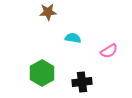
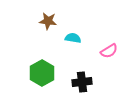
brown star: moved 9 px down; rotated 12 degrees clockwise
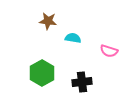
pink semicircle: rotated 48 degrees clockwise
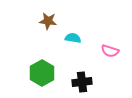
pink semicircle: moved 1 px right
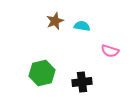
brown star: moved 7 px right; rotated 30 degrees counterclockwise
cyan semicircle: moved 9 px right, 12 px up
green hexagon: rotated 15 degrees clockwise
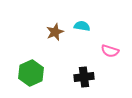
brown star: moved 11 px down
green hexagon: moved 11 px left; rotated 10 degrees counterclockwise
black cross: moved 2 px right, 5 px up
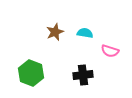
cyan semicircle: moved 3 px right, 7 px down
green hexagon: rotated 15 degrees counterclockwise
black cross: moved 1 px left, 2 px up
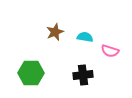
cyan semicircle: moved 4 px down
green hexagon: rotated 20 degrees counterclockwise
